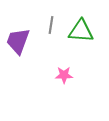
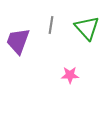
green triangle: moved 6 px right, 3 px up; rotated 44 degrees clockwise
pink star: moved 6 px right
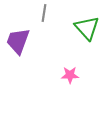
gray line: moved 7 px left, 12 px up
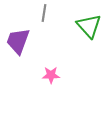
green triangle: moved 2 px right, 2 px up
pink star: moved 19 px left
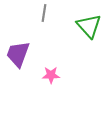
purple trapezoid: moved 13 px down
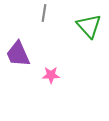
purple trapezoid: rotated 44 degrees counterclockwise
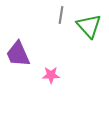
gray line: moved 17 px right, 2 px down
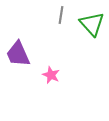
green triangle: moved 3 px right, 2 px up
pink star: rotated 24 degrees clockwise
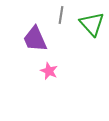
purple trapezoid: moved 17 px right, 15 px up
pink star: moved 2 px left, 4 px up
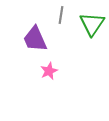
green triangle: rotated 16 degrees clockwise
pink star: rotated 24 degrees clockwise
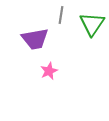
purple trapezoid: rotated 76 degrees counterclockwise
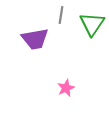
pink star: moved 17 px right, 17 px down
